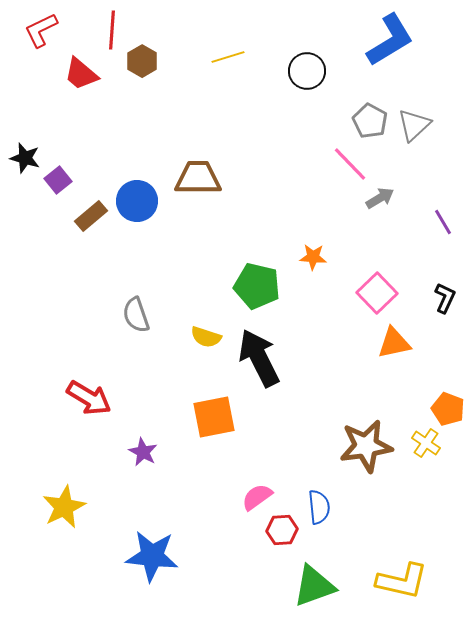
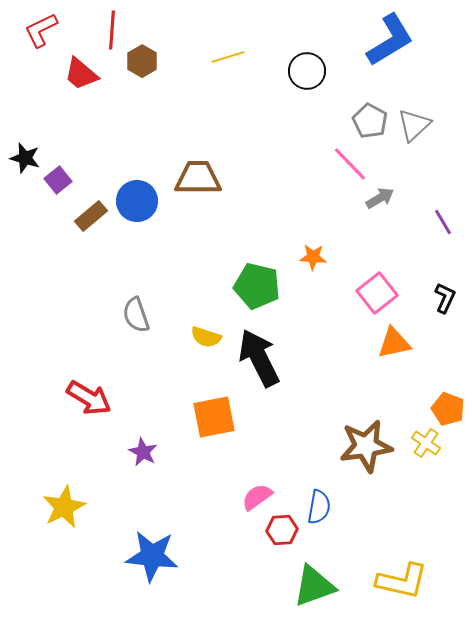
pink square: rotated 6 degrees clockwise
blue semicircle: rotated 16 degrees clockwise
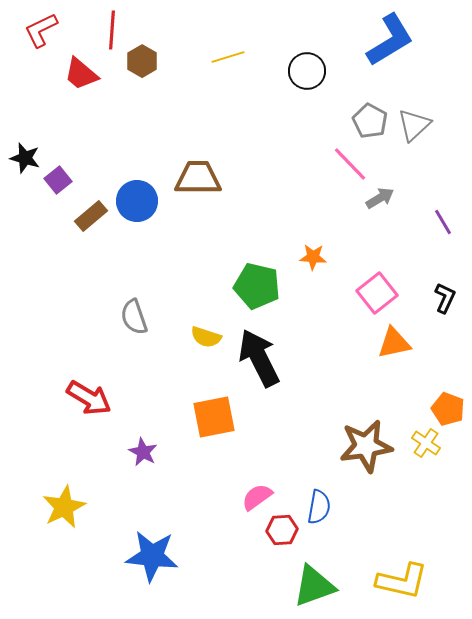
gray semicircle: moved 2 px left, 2 px down
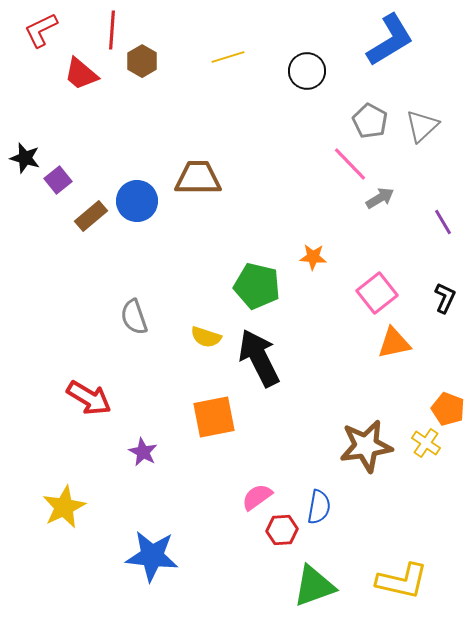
gray triangle: moved 8 px right, 1 px down
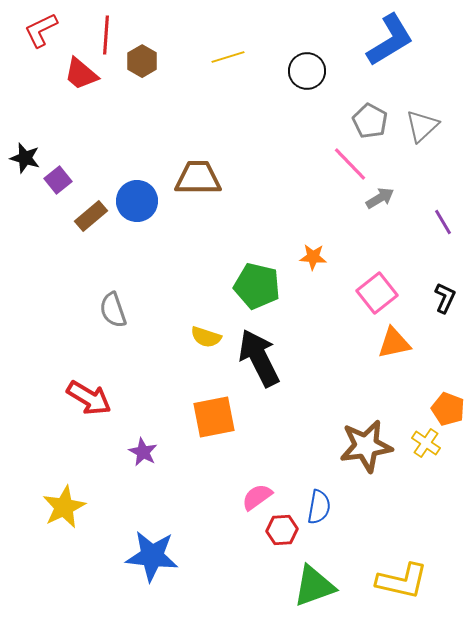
red line: moved 6 px left, 5 px down
gray semicircle: moved 21 px left, 7 px up
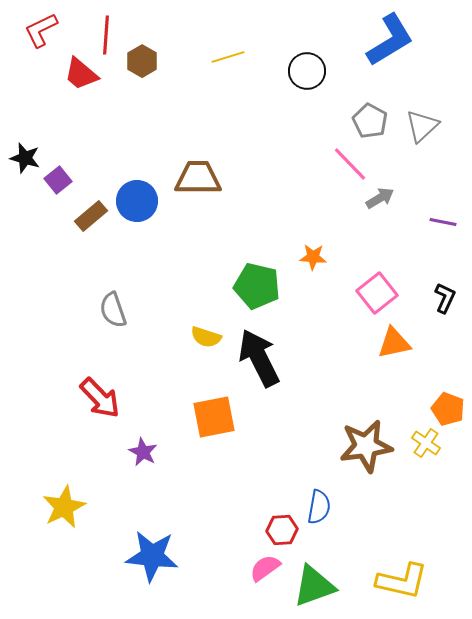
purple line: rotated 48 degrees counterclockwise
red arrow: moved 11 px right; rotated 15 degrees clockwise
pink semicircle: moved 8 px right, 71 px down
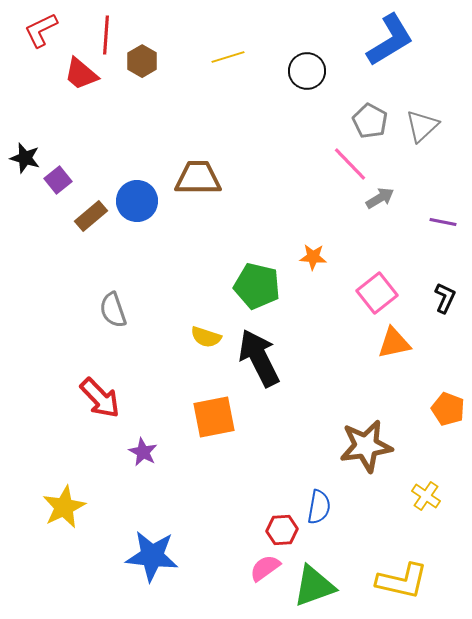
yellow cross: moved 53 px down
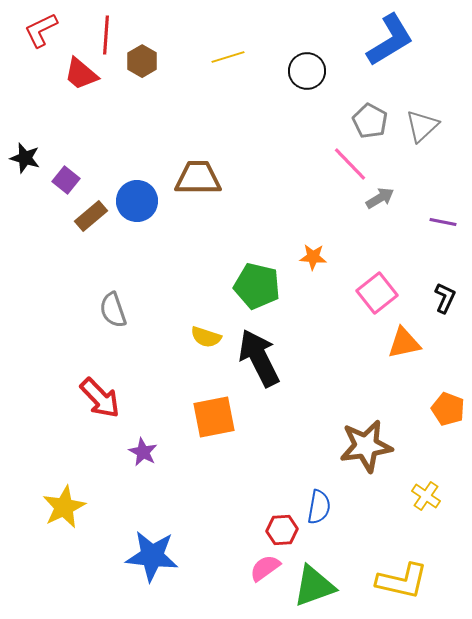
purple square: moved 8 px right; rotated 12 degrees counterclockwise
orange triangle: moved 10 px right
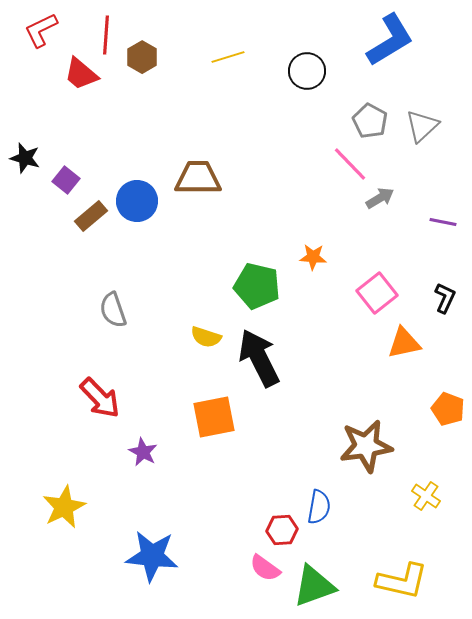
brown hexagon: moved 4 px up
pink semicircle: rotated 108 degrees counterclockwise
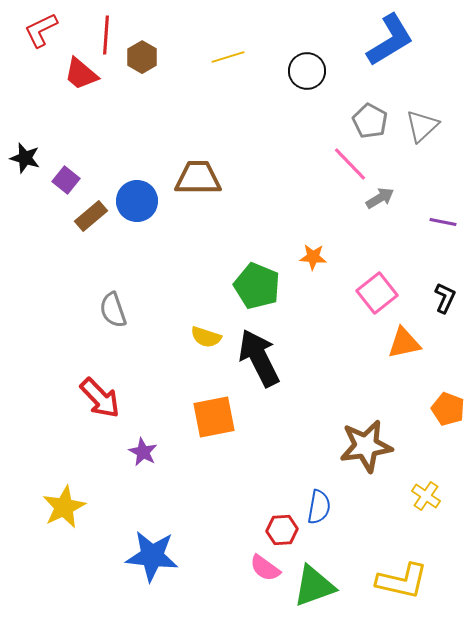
green pentagon: rotated 9 degrees clockwise
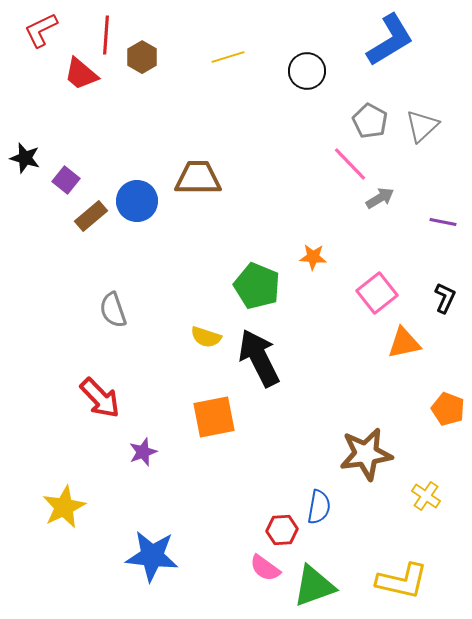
brown star: moved 8 px down
purple star: rotated 24 degrees clockwise
